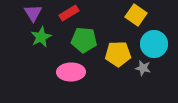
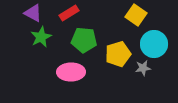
purple triangle: rotated 30 degrees counterclockwise
yellow pentagon: rotated 15 degrees counterclockwise
gray star: rotated 21 degrees counterclockwise
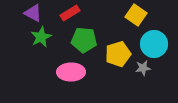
red rectangle: moved 1 px right
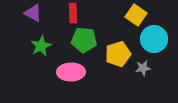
red rectangle: moved 3 px right; rotated 60 degrees counterclockwise
green star: moved 9 px down
cyan circle: moved 5 px up
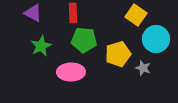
cyan circle: moved 2 px right
gray star: rotated 28 degrees clockwise
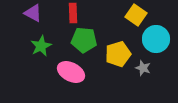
pink ellipse: rotated 28 degrees clockwise
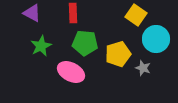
purple triangle: moved 1 px left
green pentagon: moved 1 px right, 3 px down
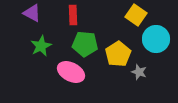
red rectangle: moved 2 px down
green pentagon: moved 1 px down
yellow pentagon: rotated 15 degrees counterclockwise
gray star: moved 4 px left, 4 px down
